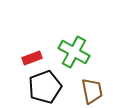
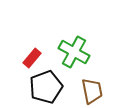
red rectangle: rotated 30 degrees counterclockwise
black pentagon: moved 1 px right
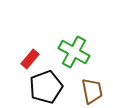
red rectangle: moved 2 px left, 1 px down
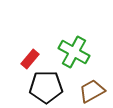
black pentagon: rotated 20 degrees clockwise
brown trapezoid: rotated 108 degrees counterclockwise
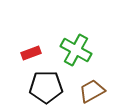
green cross: moved 2 px right, 2 px up
red rectangle: moved 1 px right, 6 px up; rotated 30 degrees clockwise
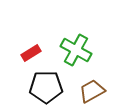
red rectangle: rotated 12 degrees counterclockwise
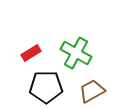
green cross: moved 3 px down
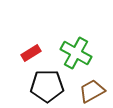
black pentagon: moved 1 px right, 1 px up
